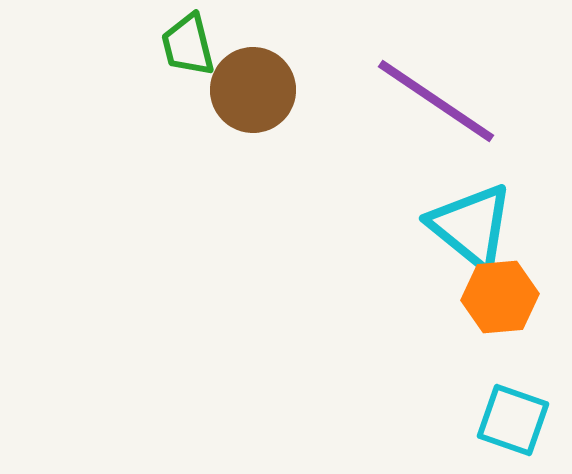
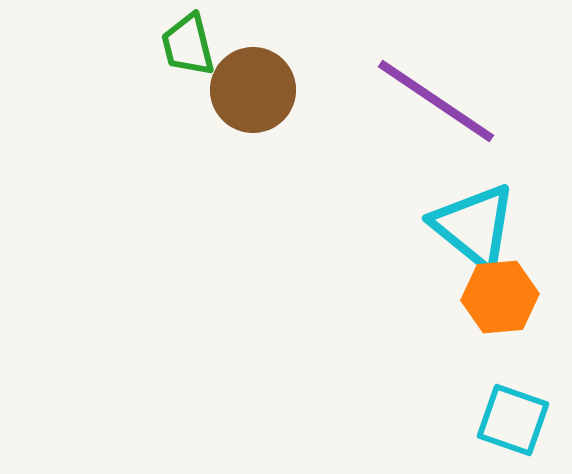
cyan triangle: moved 3 px right
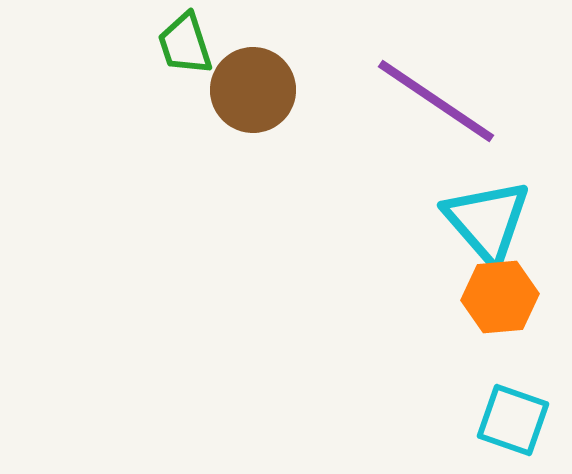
green trapezoid: moved 3 px left, 1 px up; rotated 4 degrees counterclockwise
cyan triangle: moved 13 px right, 5 px up; rotated 10 degrees clockwise
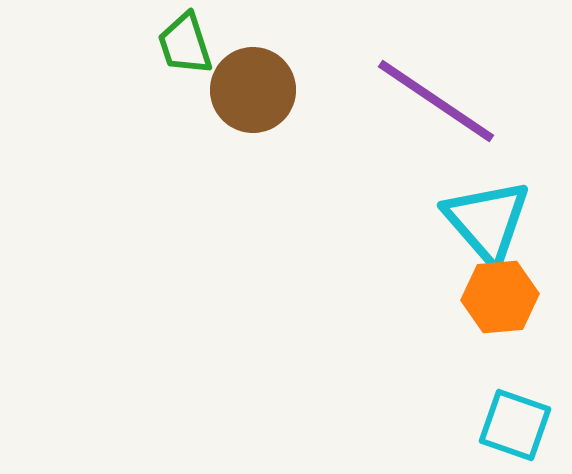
cyan square: moved 2 px right, 5 px down
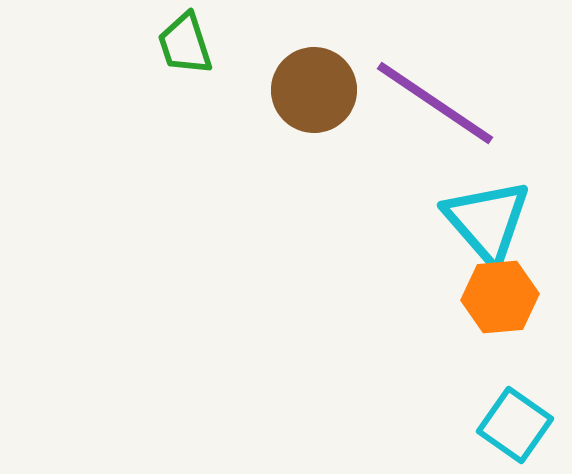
brown circle: moved 61 px right
purple line: moved 1 px left, 2 px down
cyan square: rotated 16 degrees clockwise
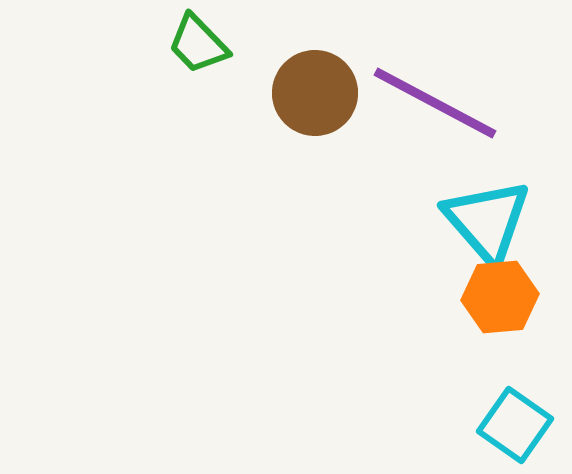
green trapezoid: moved 13 px right; rotated 26 degrees counterclockwise
brown circle: moved 1 px right, 3 px down
purple line: rotated 6 degrees counterclockwise
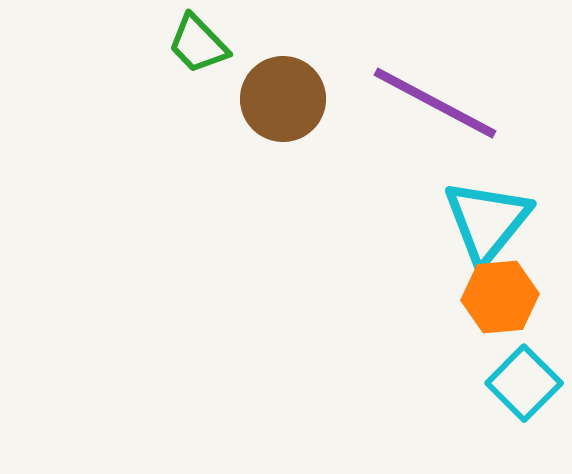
brown circle: moved 32 px left, 6 px down
cyan triangle: rotated 20 degrees clockwise
cyan square: moved 9 px right, 42 px up; rotated 10 degrees clockwise
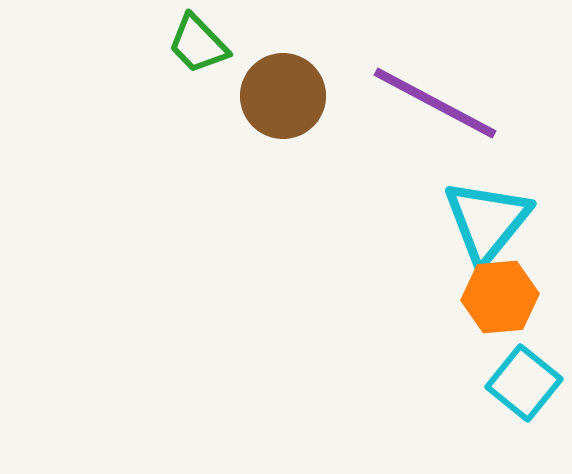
brown circle: moved 3 px up
cyan square: rotated 6 degrees counterclockwise
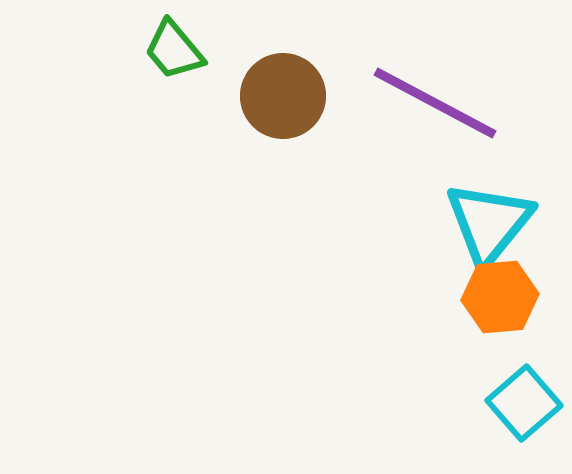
green trapezoid: moved 24 px left, 6 px down; rotated 4 degrees clockwise
cyan triangle: moved 2 px right, 2 px down
cyan square: moved 20 px down; rotated 10 degrees clockwise
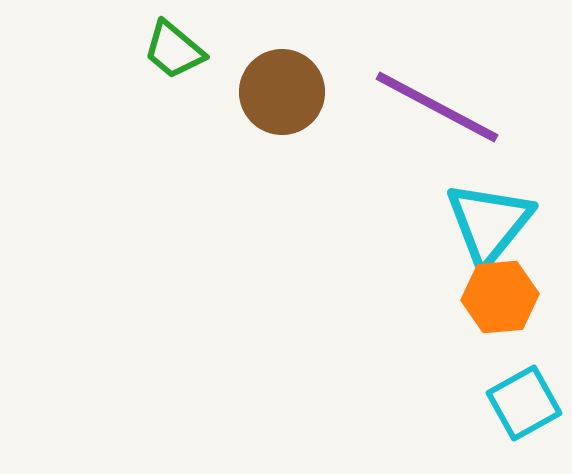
green trapezoid: rotated 10 degrees counterclockwise
brown circle: moved 1 px left, 4 px up
purple line: moved 2 px right, 4 px down
cyan square: rotated 12 degrees clockwise
